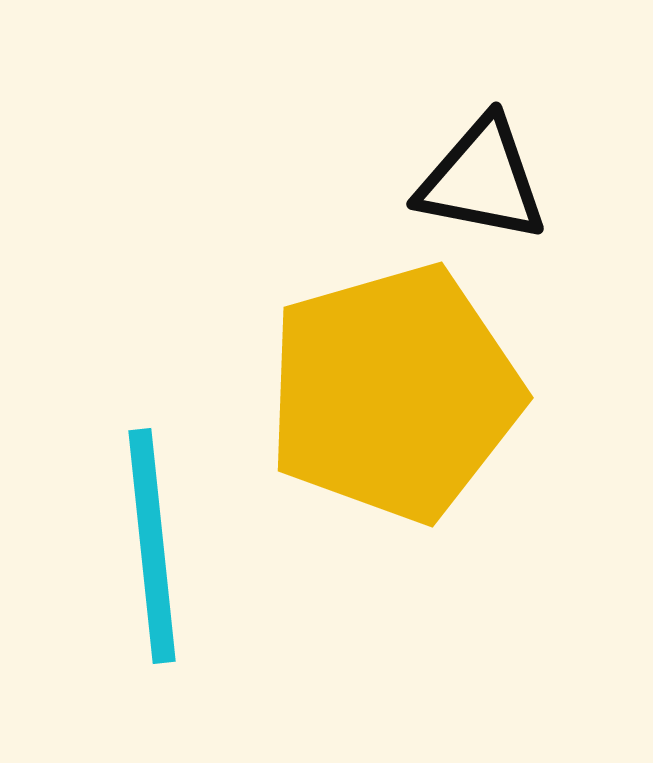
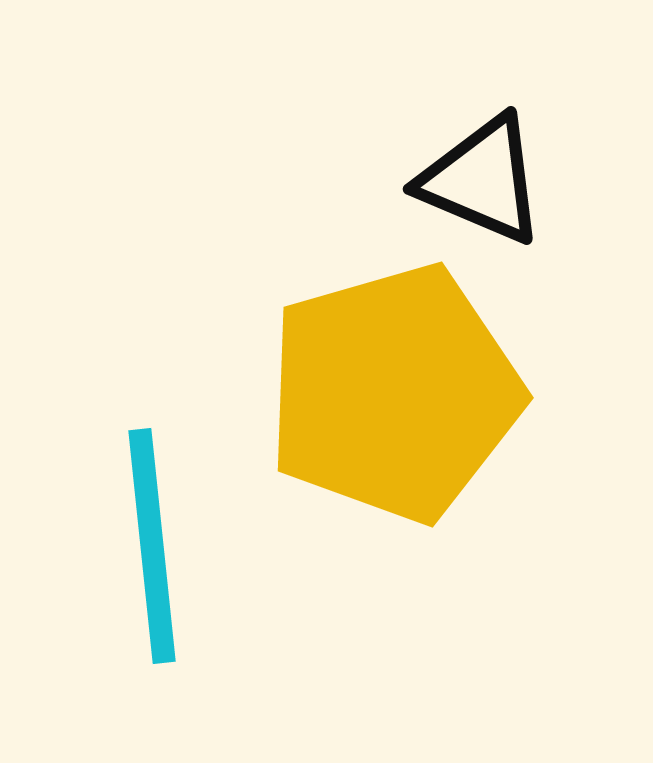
black triangle: rotated 12 degrees clockwise
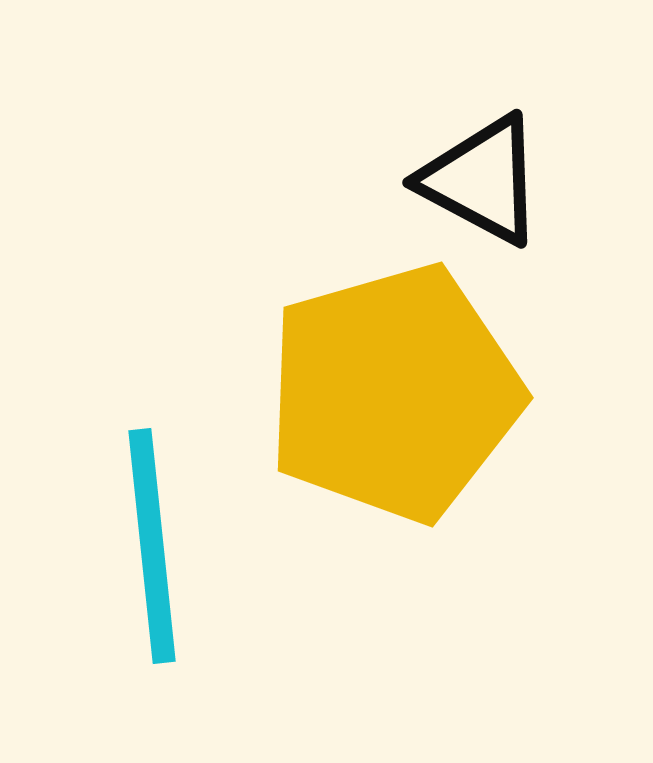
black triangle: rotated 5 degrees clockwise
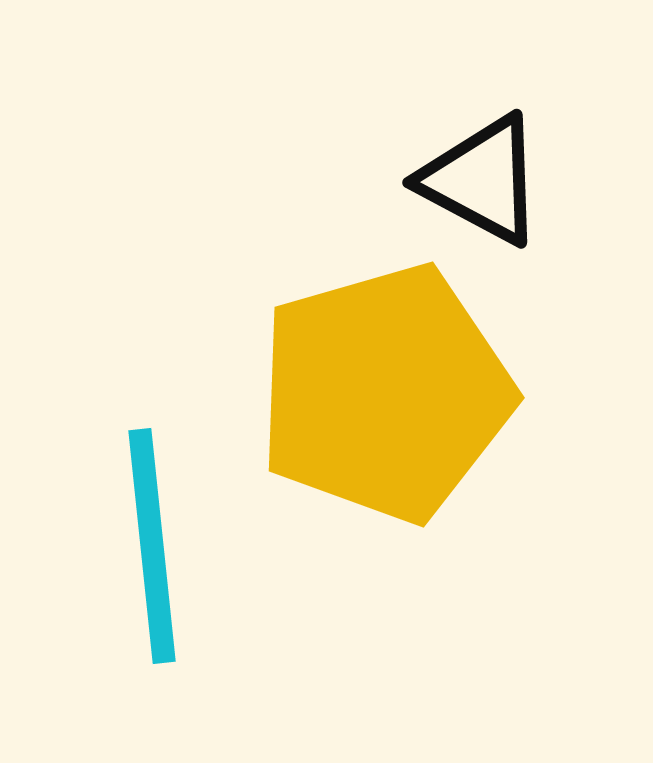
yellow pentagon: moved 9 px left
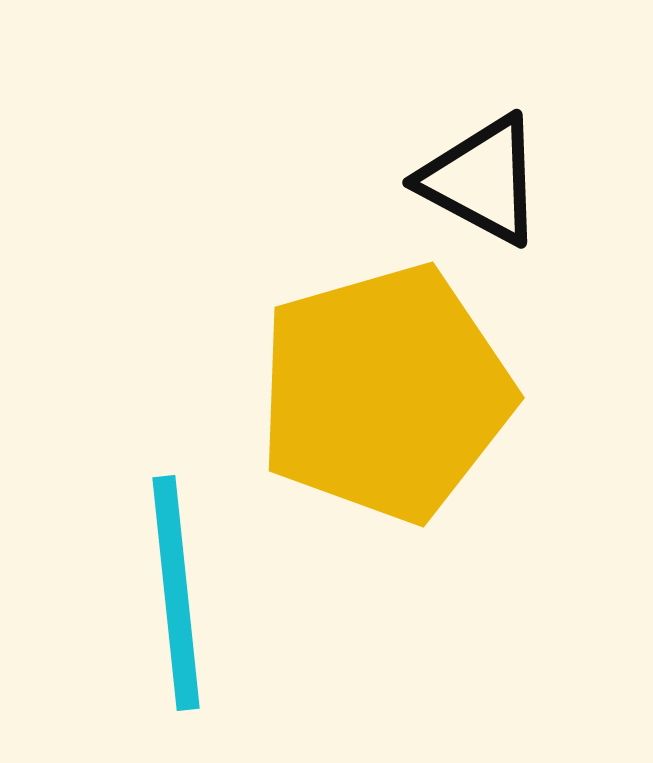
cyan line: moved 24 px right, 47 px down
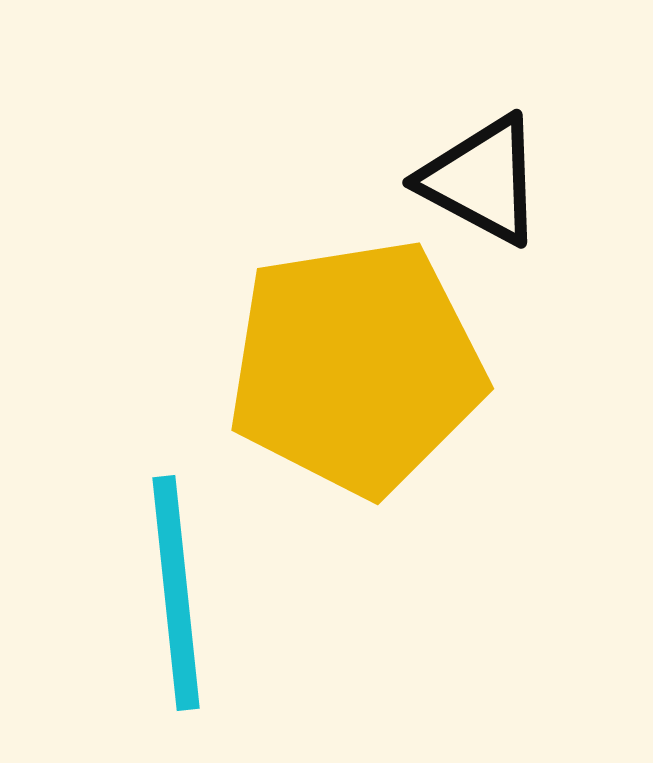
yellow pentagon: moved 29 px left, 26 px up; rotated 7 degrees clockwise
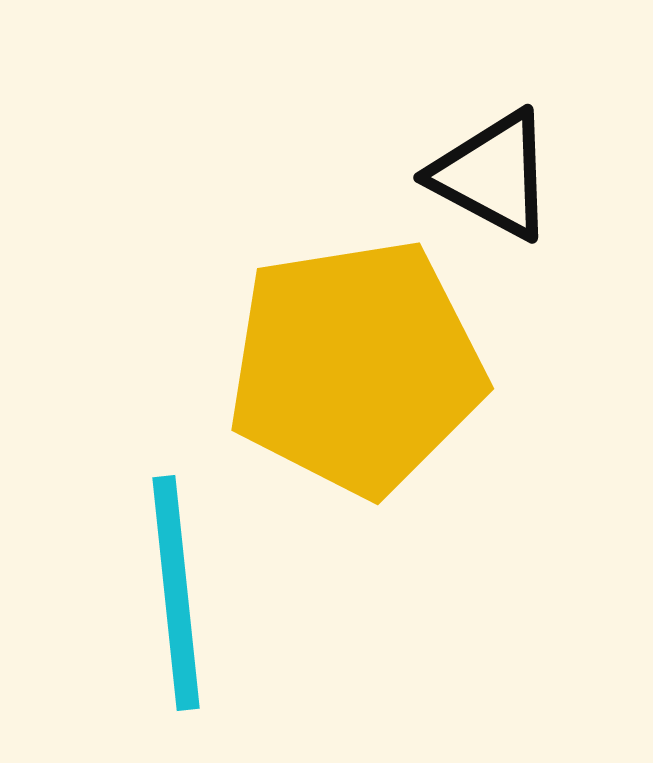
black triangle: moved 11 px right, 5 px up
